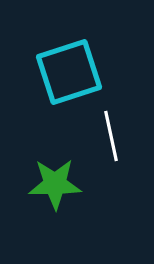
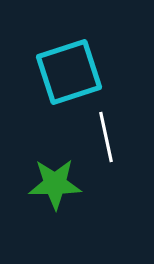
white line: moved 5 px left, 1 px down
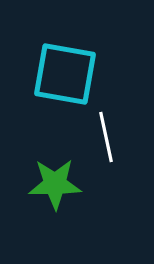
cyan square: moved 4 px left, 2 px down; rotated 28 degrees clockwise
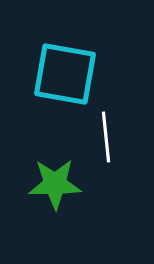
white line: rotated 6 degrees clockwise
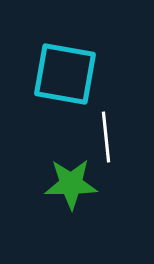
green star: moved 16 px right
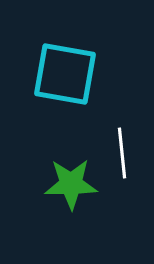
white line: moved 16 px right, 16 px down
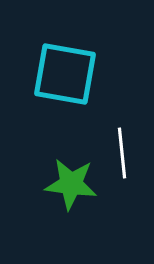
green star: rotated 8 degrees clockwise
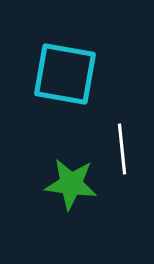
white line: moved 4 px up
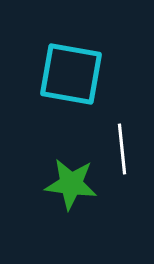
cyan square: moved 6 px right
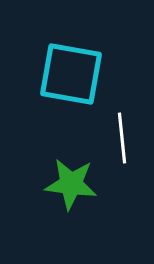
white line: moved 11 px up
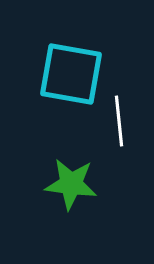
white line: moved 3 px left, 17 px up
